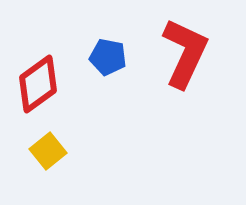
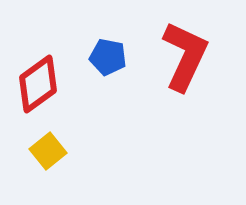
red L-shape: moved 3 px down
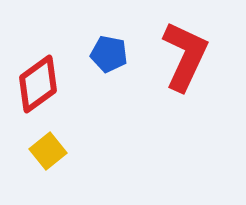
blue pentagon: moved 1 px right, 3 px up
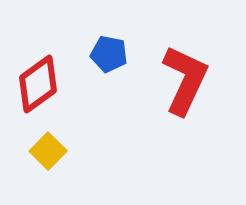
red L-shape: moved 24 px down
yellow square: rotated 6 degrees counterclockwise
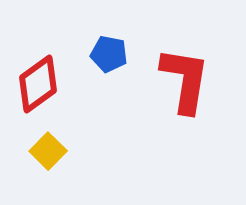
red L-shape: rotated 16 degrees counterclockwise
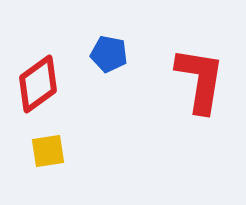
red L-shape: moved 15 px right
yellow square: rotated 36 degrees clockwise
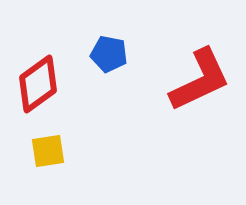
red L-shape: rotated 56 degrees clockwise
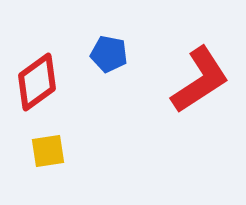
red L-shape: rotated 8 degrees counterclockwise
red diamond: moved 1 px left, 2 px up
